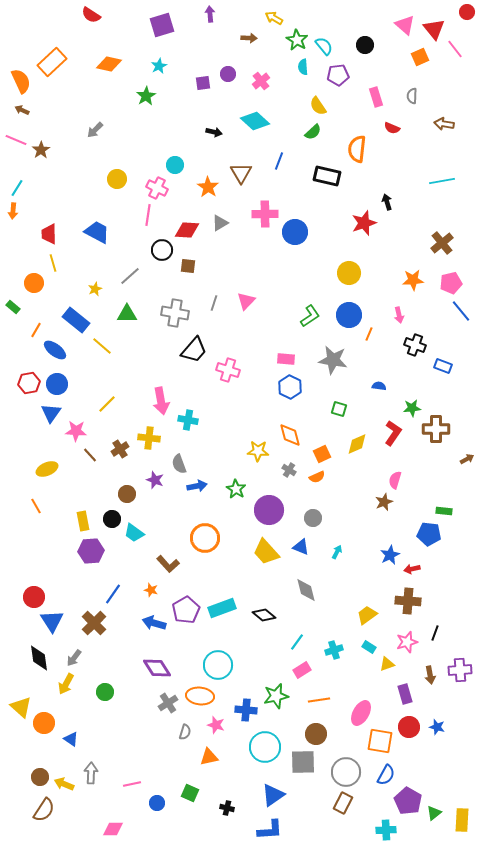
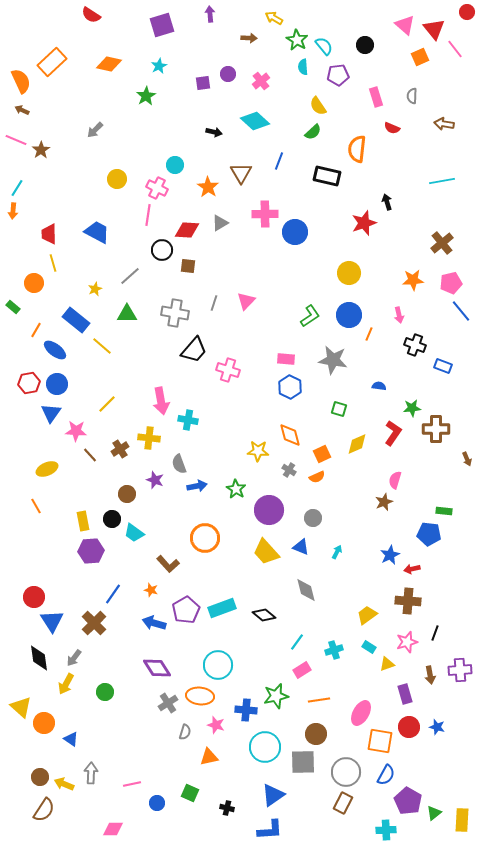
brown arrow at (467, 459): rotated 96 degrees clockwise
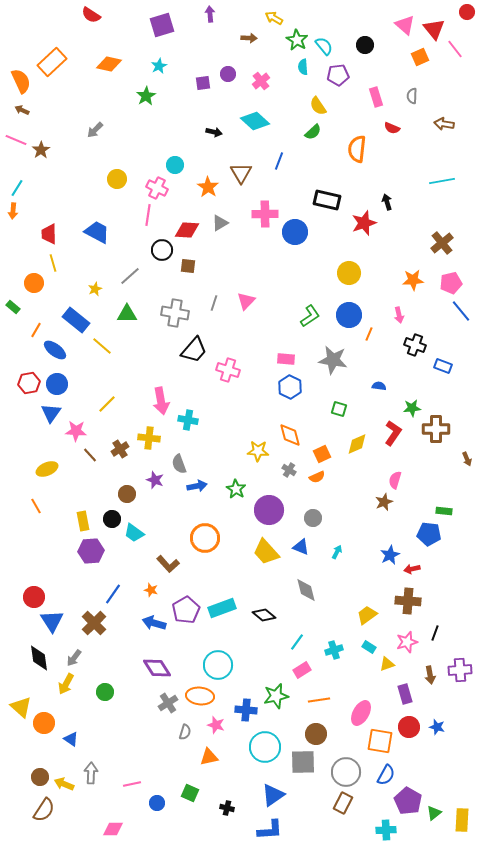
black rectangle at (327, 176): moved 24 px down
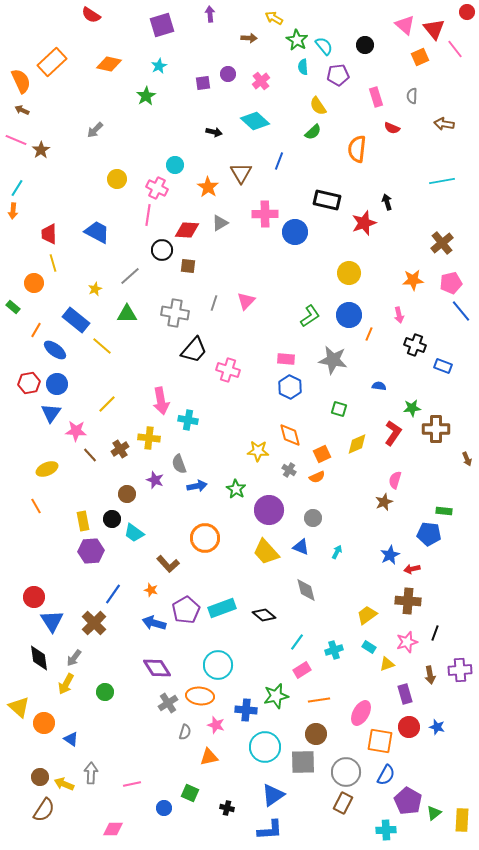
yellow triangle at (21, 707): moved 2 px left
blue circle at (157, 803): moved 7 px right, 5 px down
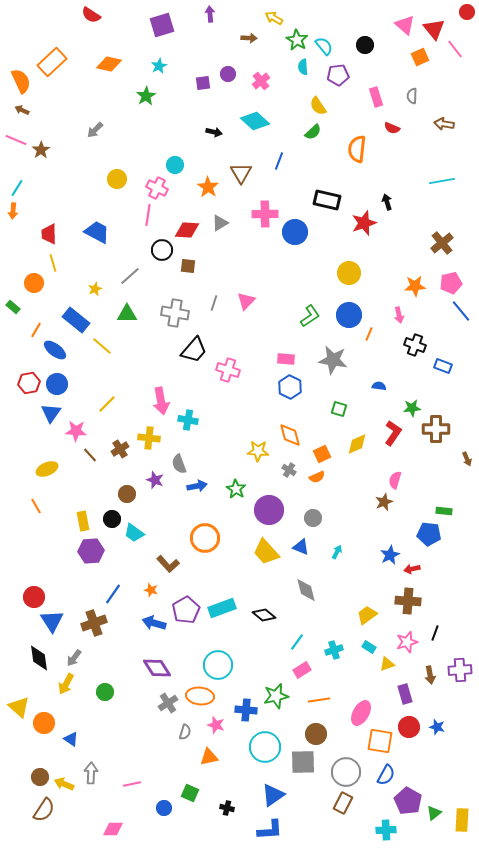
orange star at (413, 280): moved 2 px right, 6 px down
brown cross at (94, 623): rotated 25 degrees clockwise
